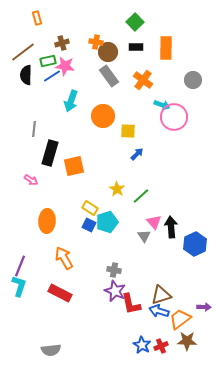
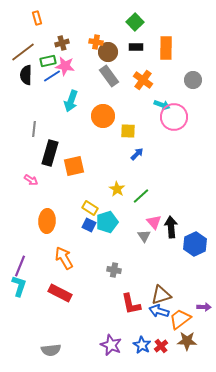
purple star at (115, 291): moved 4 px left, 54 px down
red cross at (161, 346): rotated 16 degrees counterclockwise
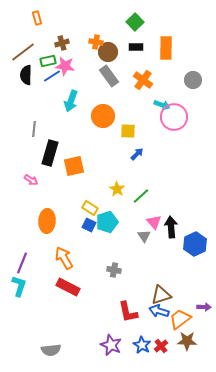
purple line at (20, 266): moved 2 px right, 3 px up
red rectangle at (60, 293): moved 8 px right, 6 px up
red L-shape at (131, 304): moved 3 px left, 8 px down
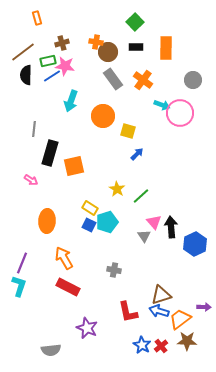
gray rectangle at (109, 76): moved 4 px right, 3 px down
pink circle at (174, 117): moved 6 px right, 4 px up
yellow square at (128, 131): rotated 14 degrees clockwise
purple star at (111, 345): moved 24 px left, 17 px up
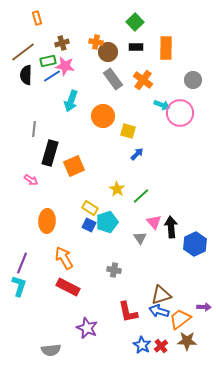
orange square at (74, 166): rotated 10 degrees counterclockwise
gray triangle at (144, 236): moved 4 px left, 2 px down
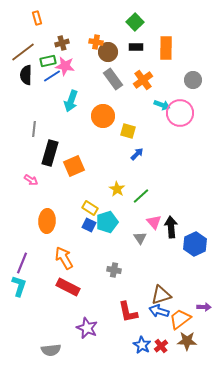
orange cross at (143, 80): rotated 18 degrees clockwise
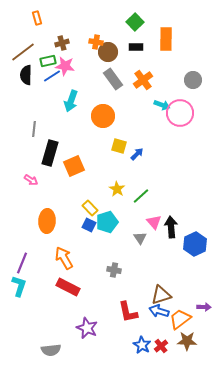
orange rectangle at (166, 48): moved 9 px up
yellow square at (128, 131): moved 9 px left, 15 px down
yellow rectangle at (90, 208): rotated 14 degrees clockwise
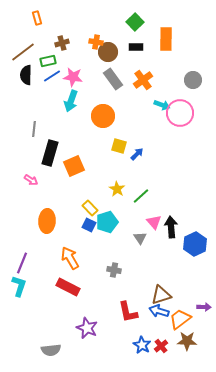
pink star at (65, 66): moved 8 px right, 11 px down
orange arrow at (64, 258): moved 6 px right
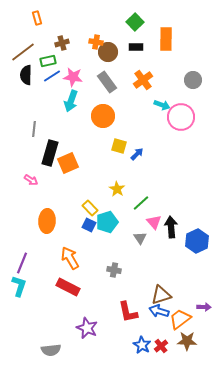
gray rectangle at (113, 79): moved 6 px left, 3 px down
pink circle at (180, 113): moved 1 px right, 4 px down
orange square at (74, 166): moved 6 px left, 3 px up
green line at (141, 196): moved 7 px down
blue hexagon at (195, 244): moved 2 px right, 3 px up
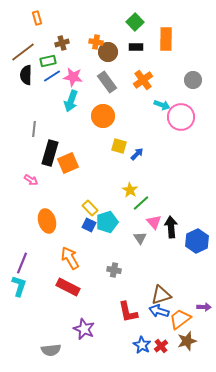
yellow star at (117, 189): moved 13 px right, 1 px down
orange ellipse at (47, 221): rotated 20 degrees counterclockwise
purple star at (87, 328): moved 3 px left, 1 px down
brown star at (187, 341): rotated 18 degrees counterclockwise
